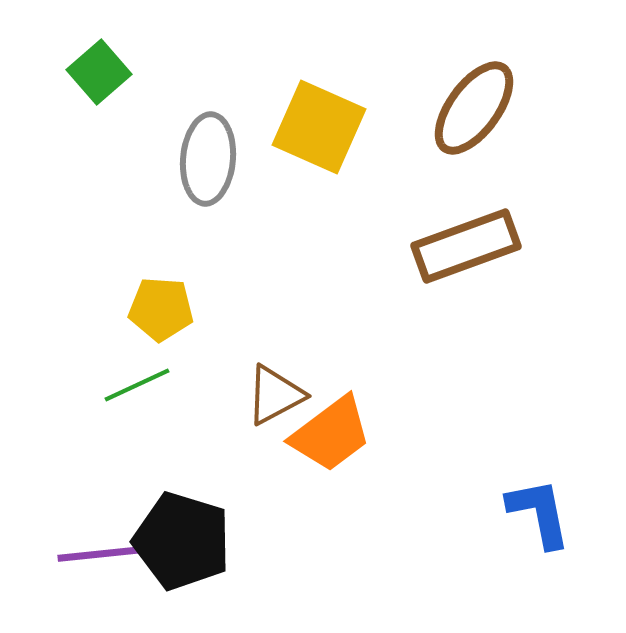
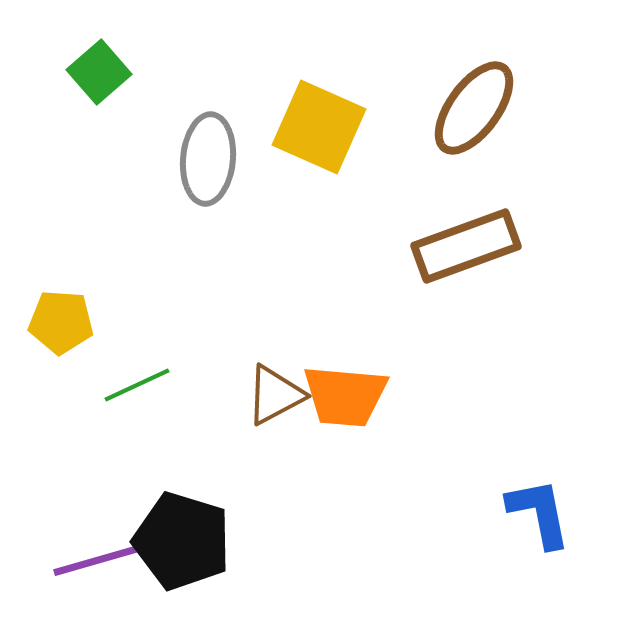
yellow pentagon: moved 100 px left, 13 px down
orange trapezoid: moved 14 px right, 38 px up; rotated 42 degrees clockwise
purple line: moved 5 px left, 7 px down; rotated 10 degrees counterclockwise
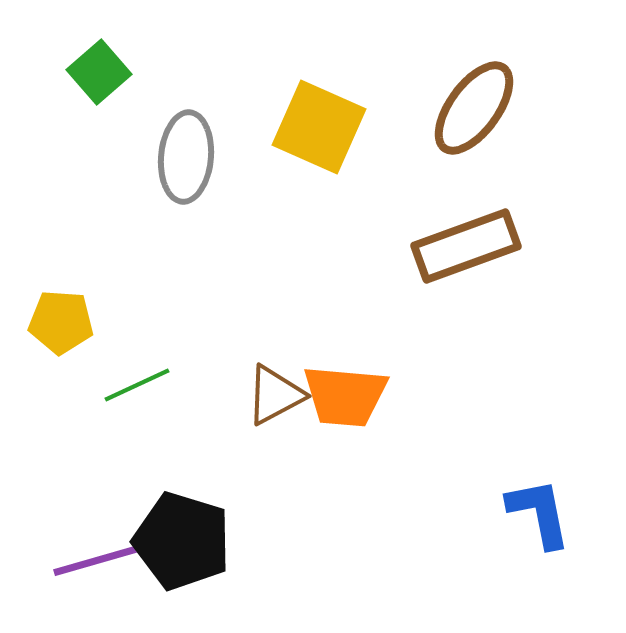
gray ellipse: moved 22 px left, 2 px up
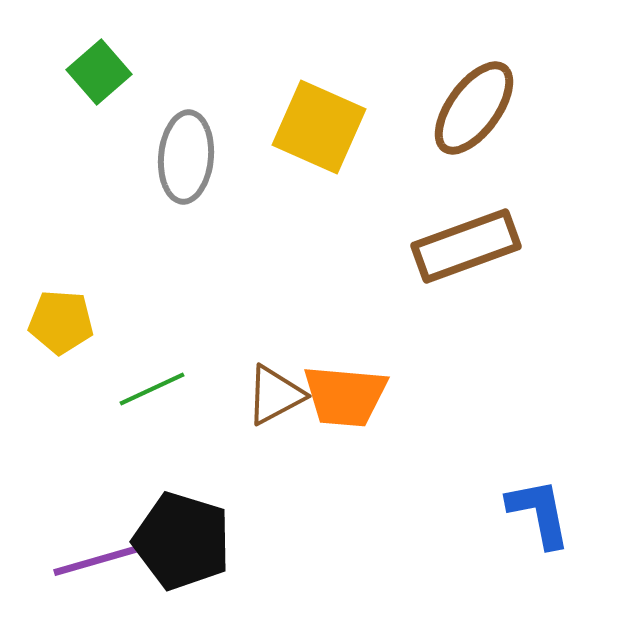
green line: moved 15 px right, 4 px down
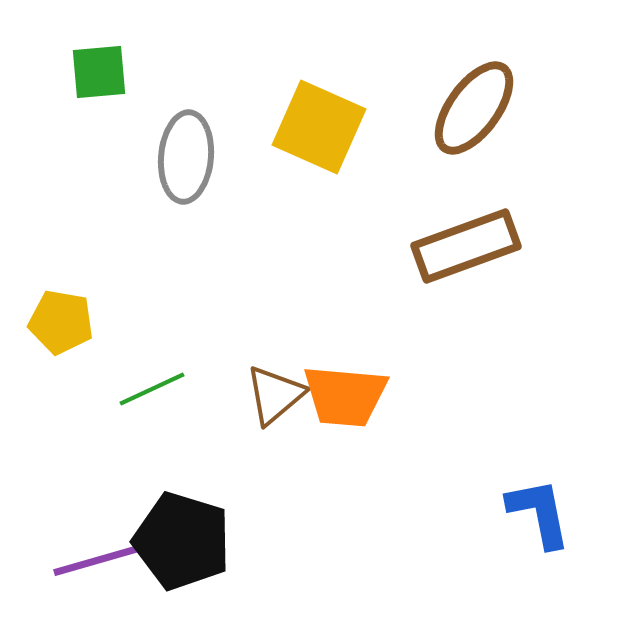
green square: rotated 36 degrees clockwise
yellow pentagon: rotated 6 degrees clockwise
brown triangle: rotated 12 degrees counterclockwise
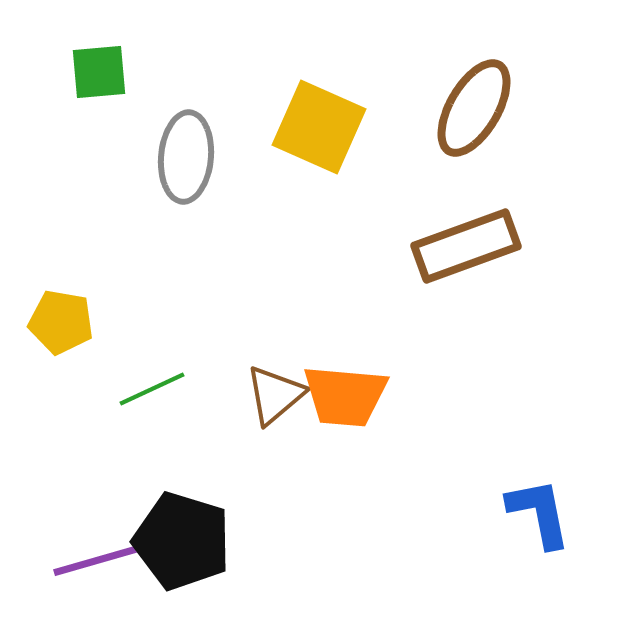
brown ellipse: rotated 6 degrees counterclockwise
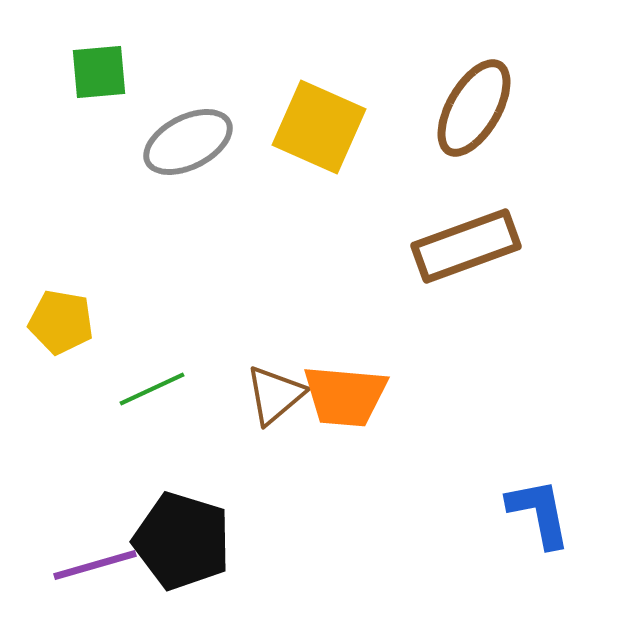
gray ellipse: moved 2 px right, 15 px up; rotated 58 degrees clockwise
purple line: moved 4 px down
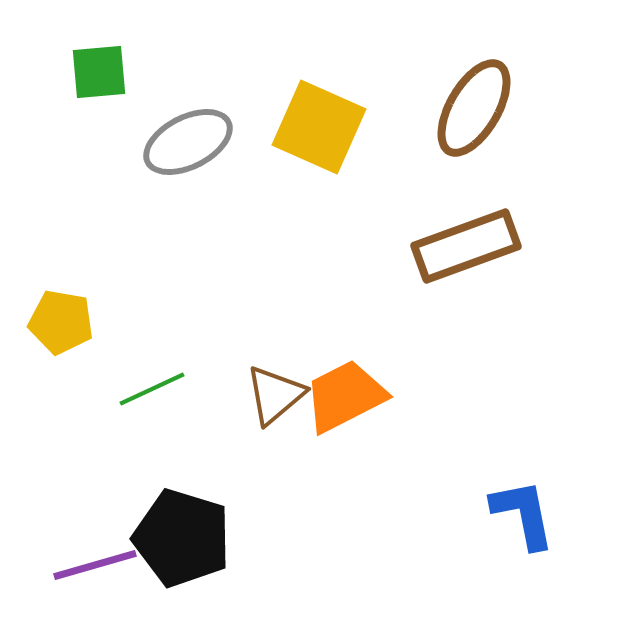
orange trapezoid: rotated 148 degrees clockwise
blue L-shape: moved 16 px left, 1 px down
black pentagon: moved 3 px up
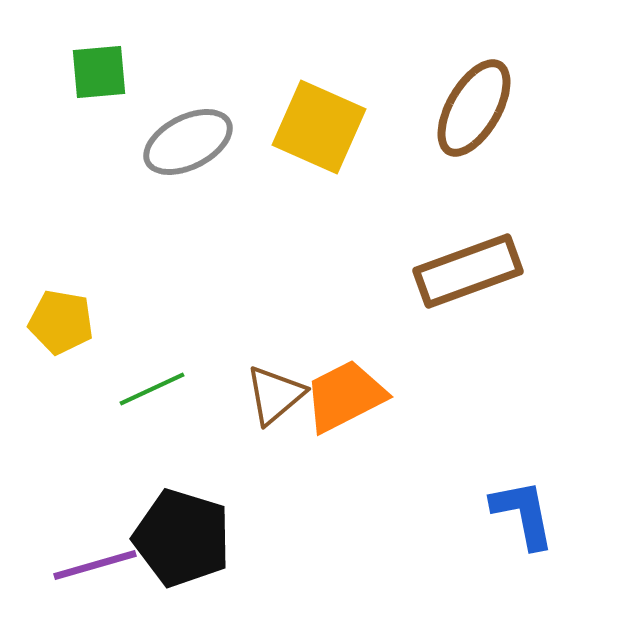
brown rectangle: moved 2 px right, 25 px down
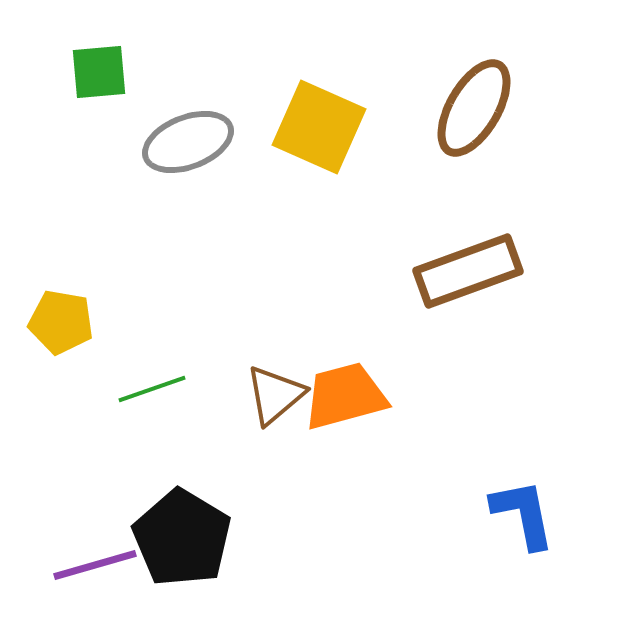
gray ellipse: rotated 6 degrees clockwise
green line: rotated 6 degrees clockwise
orange trapezoid: rotated 12 degrees clockwise
black pentagon: rotated 14 degrees clockwise
